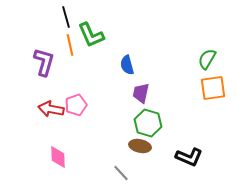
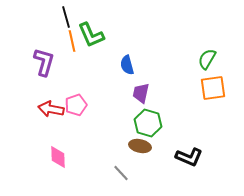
orange line: moved 2 px right, 4 px up
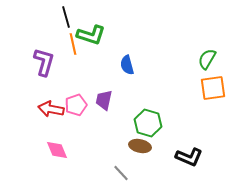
green L-shape: rotated 48 degrees counterclockwise
orange line: moved 1 px right, 3 px down
purple trapezoid: moved 37 px left, 7 px down
pink diamond: moved 1 px left, 7 px up; rotated 20 degrees counterclockwise
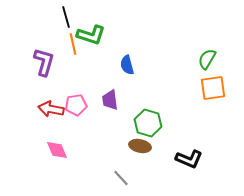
purple trapezoid: moved 6 px right; rotated 20 degrees counterclockwise
pink pentagon: rotated 10 degrees clockwise
black L-shape: moved 2 px down
gray line: moved 5 px down
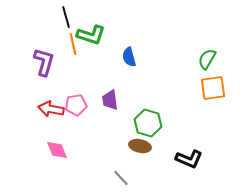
blue semicircle: moved 2 px right, 8 px up
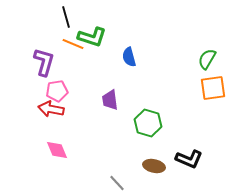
green L-shape: moved 1 px right, 2 px down
orange line: rotated 55 degrees counterclockwise
pink pentagon: moved 19 px left, 14 px up
brown ellipse: moved 14 px right, 20 px down
gray line: moved 4 px left, 5 px down
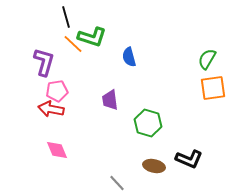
orange line: rotated 20 degrees clockwise
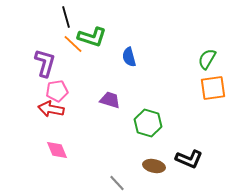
purple L-shape: moved 1 px right, 1 px down
purple trapezoid: rotated 115 degrees clockwise
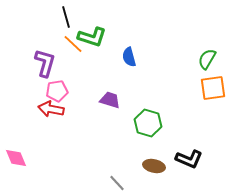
pink diamond: moved 41 px left, 8 px down
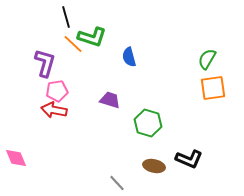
red arrow: moved 3 px right, 1 px down
